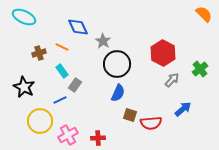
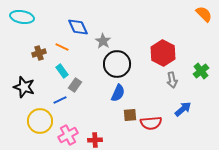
cyan ellipse: moved 2 px left; rotated 15 degrees counterclockwise
green cross: moved 1 px right, 2 px down
gray arrow: rotated 126 degrees clockwise
black star: rotated 10 degrees counterclockwise
brown square: rotated 24 degrees counterclockwise
red cross: moved 3 px left, 2 px down
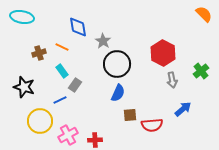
blue diamond: rotated 15 degrees clockwise
red semicircle: moved 1 px right, 2 px down
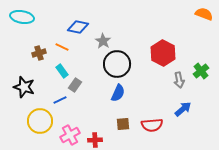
orange semicircle: rotated 24 degrees counterclockwise
blue diamond: rotated 70 degrees counterclockwise
gray arrow: moved 7 px right
brown square: moved 7 px left, 9 px down
pink cross: moved 2 px right
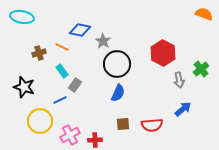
blue diamond: moved 2 px right, 3 px down
green cross: moved 2 px up
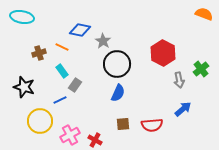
red cross: rotated 32 degrees clockwise
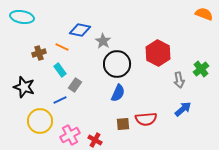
red hexagon: moved 5 px left
cyan rectangle: moved 2 px left, 1 px up
red semicircle: moved 6 px left, 6 px up
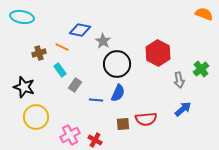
blue line: moved 36 px right; rotated 32 degrees clockwise
yellow circle: moved 4 px left, 4 px up
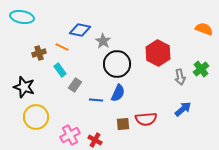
orange semicircle: moved 15 px down
gray arrow: moved 1 px right, 3 px up
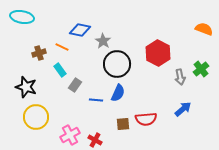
black star: moved 2 px right
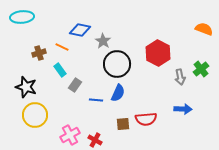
cyan ellipse: rotated 15 degrees counterclockwise
blue arrow: rotated 42 degrees clockwise
yellow circle: moved 1 px left, 2 px up
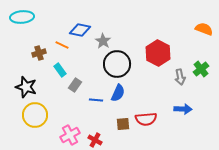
orange line: moved 2 px up
